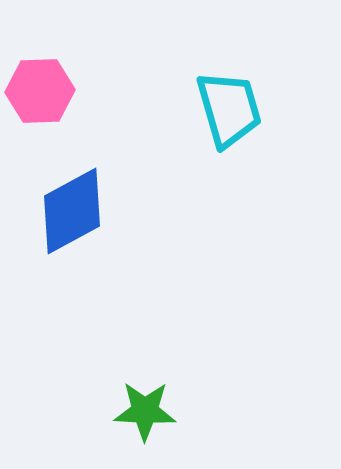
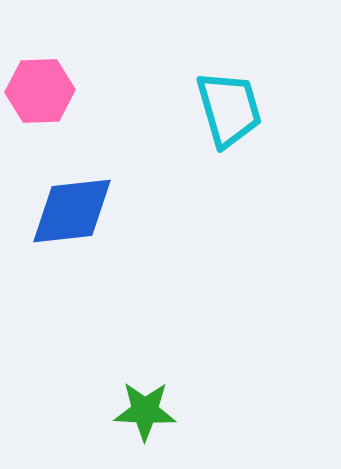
blue diamond: rotated 22 degrees clockwise
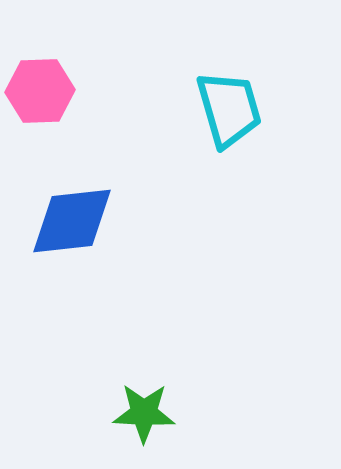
blue diamond: moved 10 px down
green star: moved 1 px left, 2 px down
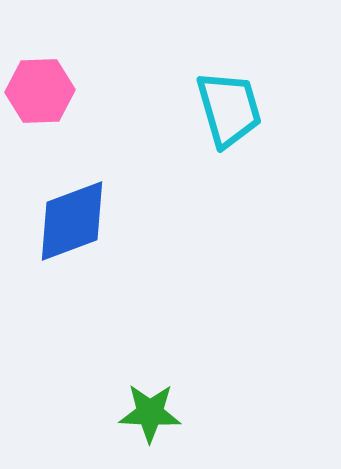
blue diamond: rotated 14 degrees counterclockwise
green star: moved 6 px right
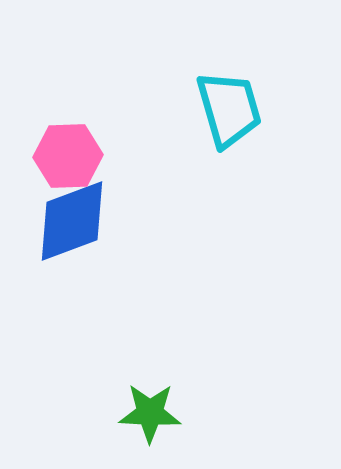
pink hexagon: moved 28 px right, 65 px down
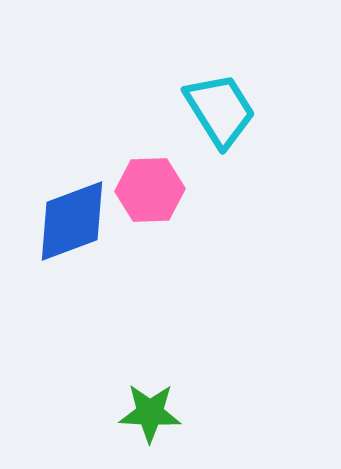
cyan trapezoid: moved 9 px left, 1 px down; rotated 16 degrees counterclockwise
pink hexagon: moved 82 px right, 34 px down
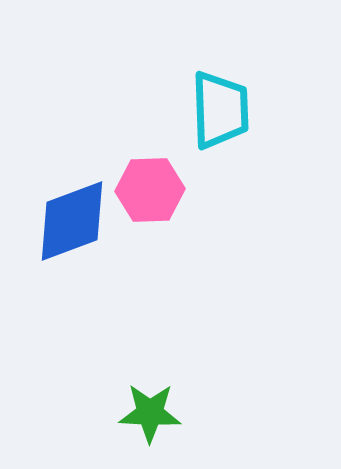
cyan trapezoid: rotated 30 degrees clockwise
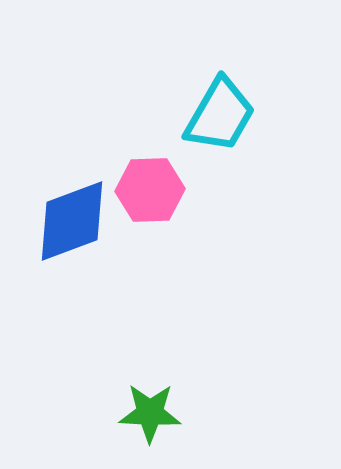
cyan trapezoid: moved 5 px down; rotated 32 degrees clockwise
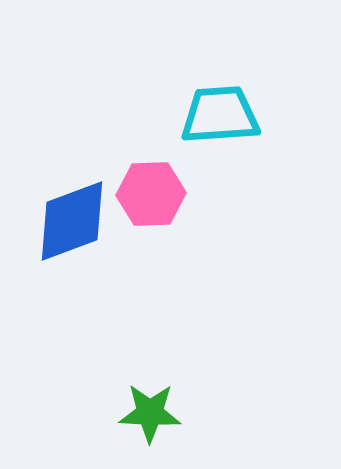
cyan trapezoid: rotated 124 degrees counterclockwise
pink hexagon: moved 1 px right, 4 px down
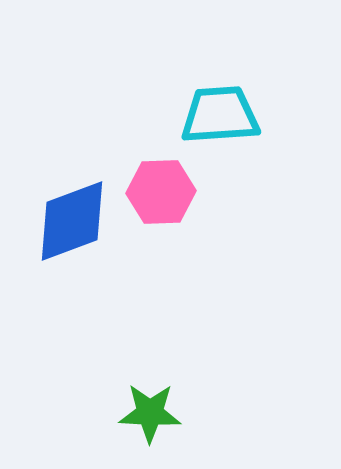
pink hexagon: moved 10 px right, 2 px up
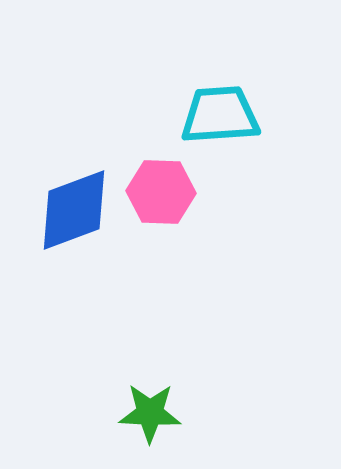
pink hexagon: rotated 4 degrees clockwise
blue diamond: moved 2 px right, 11 px up
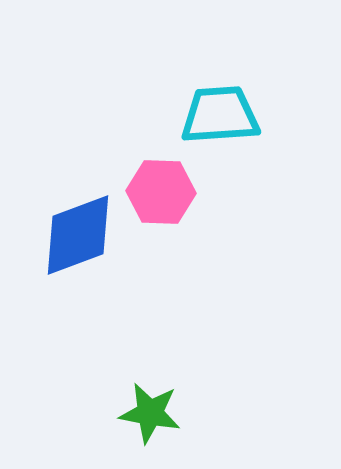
blue diamond: moved 4 px right, 25 px down
green star: rotated 8 degrees clockwise
